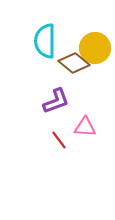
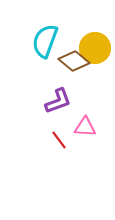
cyan semicircle: rotated 20 degrees clockwise
brown diamond: moved 2 px up
purple L-shape: moved 2 px right
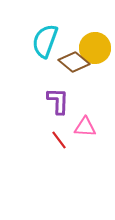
brown diamond: moved 1 px down
purple L-shape: rotated 68 degrees counterclockwise
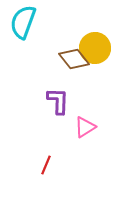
cyan semicircle: moved 22 px left, 19 px up
brown diamond: moved 3 px up; rotated 12 degrees clockwise
pink triangle: rotated 35 degrees counterclockwise
red line: moved 13 px left, 25 px down; rotated 60 degrees clockwise
